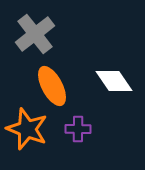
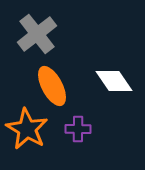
gray cross: moved 2 px right
orange star: rotated 9 degrees clockwise
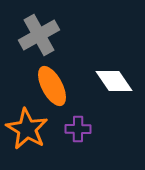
gray cross: moved 2 px right, 1 px down; rotated 9 degrees clockwise
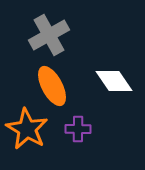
gray cross: moved 10 px right
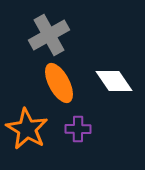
orange ellipse: moved 7 px right, 3 px up
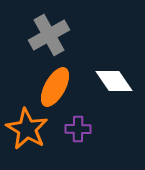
orange ellipse: moved 4 px left, 4 px down; rotated 57 degrees clockwise
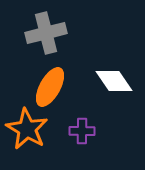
gray cross: moved 3 px left, 2 px up; rotated 15 degrees clockwise
orange ellipse: moved 5 px left
purple cross: moved 4 px right, 2 px down
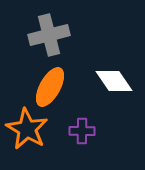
gray cross: moved 3 px right, 2 px down
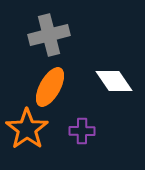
orange star: rotated 6 degrees clockwise
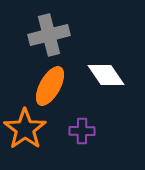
white diamond: moved 8 px left, 6 px up
orange ellipse: moved 1 px up
orange star: moved 2 px left
